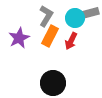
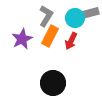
purple star: moved 3 px right, 1 px down
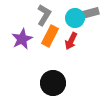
gray L-shape: moved 2 px left, 1 px up
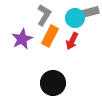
gray rectangle: moved 1 px up
red arrow: moved 1 px right
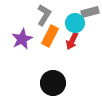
cyan circle: moved 5 px down
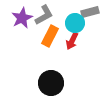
gray L-shape: rotated 30 degrees clockwise
purple star: moved 21 px up
black circle: moved 2 px left
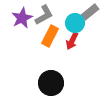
gray rectangle: rotated 24 degrees counterclockwise
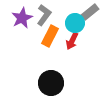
gray L-shape: rotated 25 degrees counterclockwise
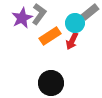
gray L-shape: moved 5 px left, 1 px up
orange rectangle: rotated 30 degrees clockwise
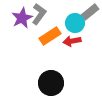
red arrow: rotated 54 degrees clockwise
